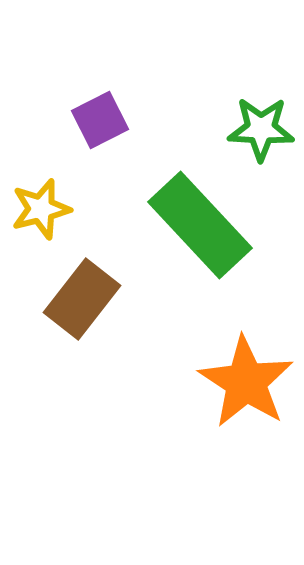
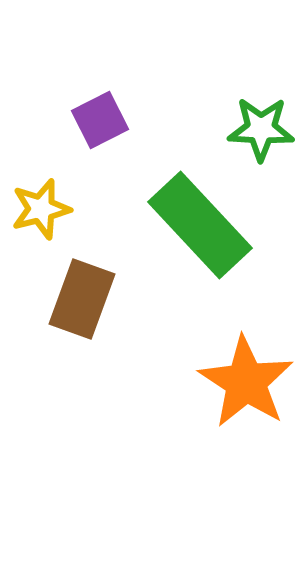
brown rectangle: rotated 18 degrees counterclockwise
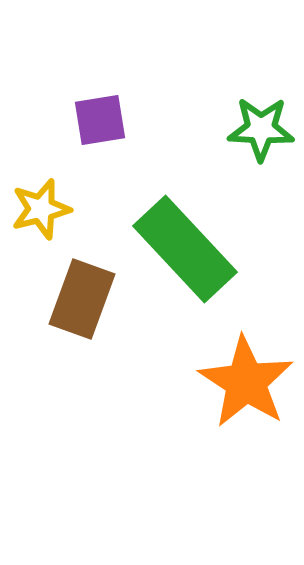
purple square: rotated 18 degrees clockwise
green rectangle: moved 15 px left, 24 px down
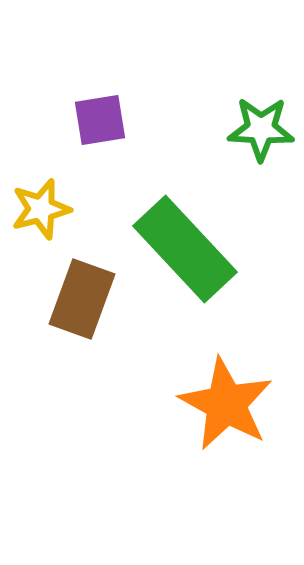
orange star: moved 20 px left, 22 px down; rotated 4 degrees counterclockwise
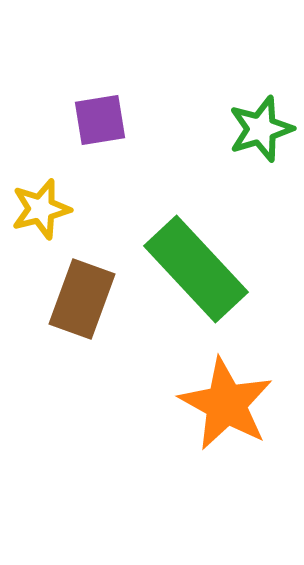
green star: rotated 20 degrees counterclockwise
green rectangle: moved 11 px right, 20 px down
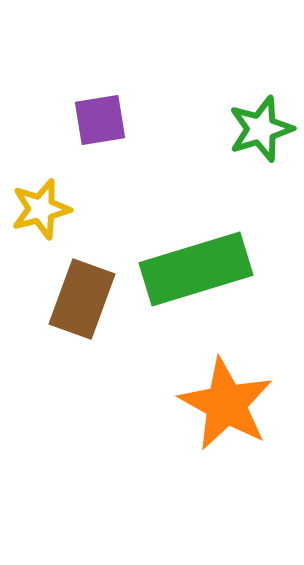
green rectangle: rotated 64 degrees counterclockwise
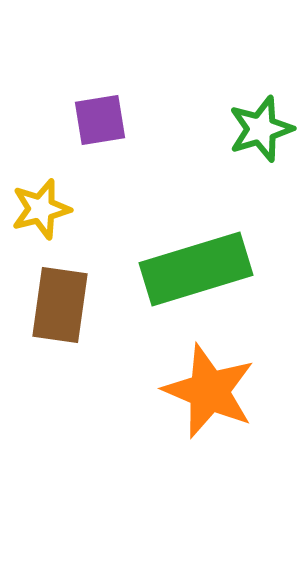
brown rectangle: moved 22 px left, 6 px down; rotated 12 degrees counterclockwise
orange star: moved 17 px left, 13 px up; rotated 6 degrees counterclockwise
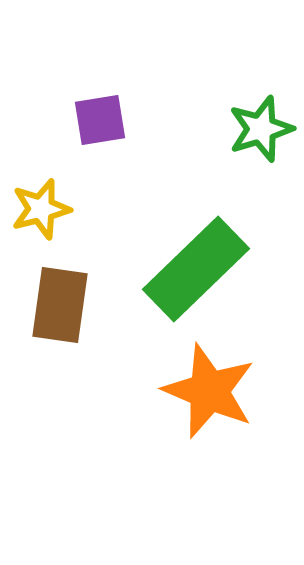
green rectangle: rotated 27 degrees counterclockwise
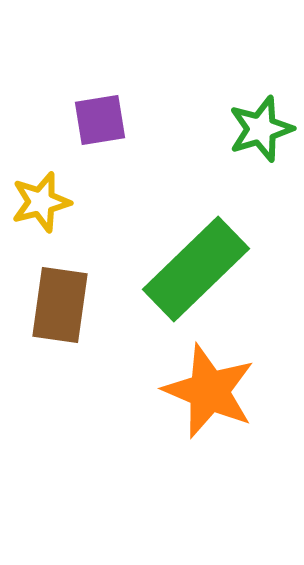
yellow star: moved 7 px up
